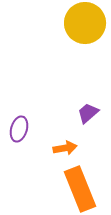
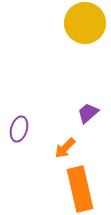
orange arrow: rotated 145 degrees clockwise
orange rectangle: rotated 9 degrees clockwise
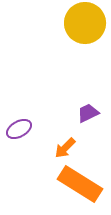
purple trapezoid: rotated 15 degrees clockwise
purple ellipse: rotated 45 degrees clockwise
orange rectangle: moved 5 px up; rotated 45 degrees counterclockwise
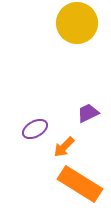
yellow circle: moved 8 px left
purple ellipse: moved 16 px right
orange arrow: moved 1 px left, 1 px up
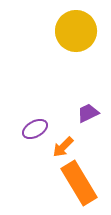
yellow circle: moved 1 px left, 8 px down
orange arrow: moved 1 px left
orange rectangle: moved 1 px left, 1 px up; rotated 27 degrees clockwise
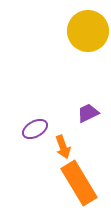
yellow circle: moved 12 px right
orange arrow: rotated 65 degrees counterclockwise
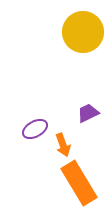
yellow circle: moved 5 px left, 1 px down
orange arrow: moved 2 px up
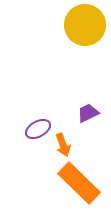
yellow circle: moved 2 px right, 7 px up
purple ellipse: moved 3 px right
orange rectangle: rotated 15 degrees counterclockwise
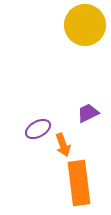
orange rectangle: rotated 39 degrees clockwise
